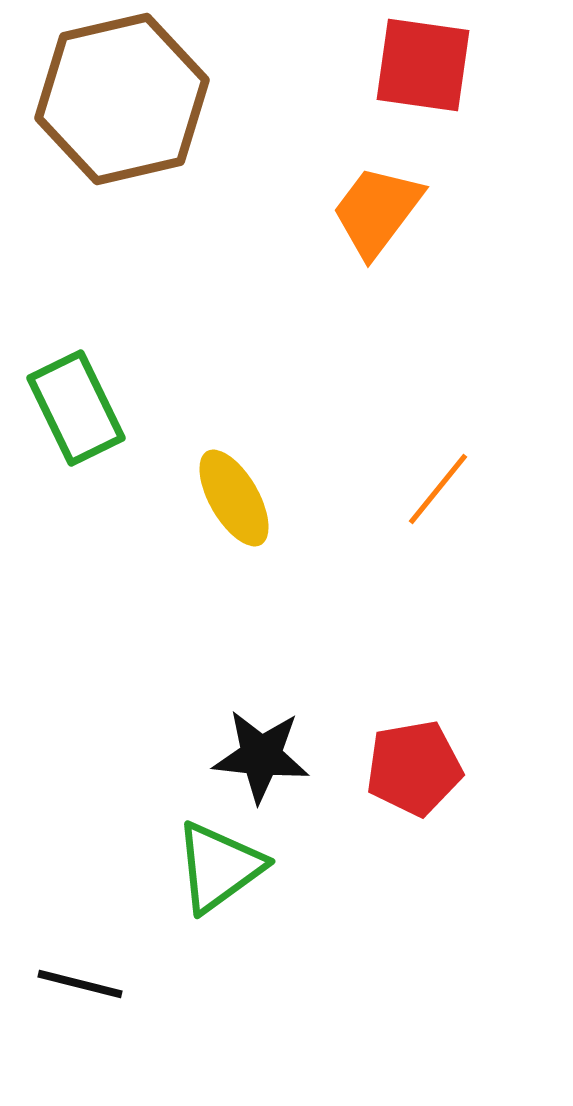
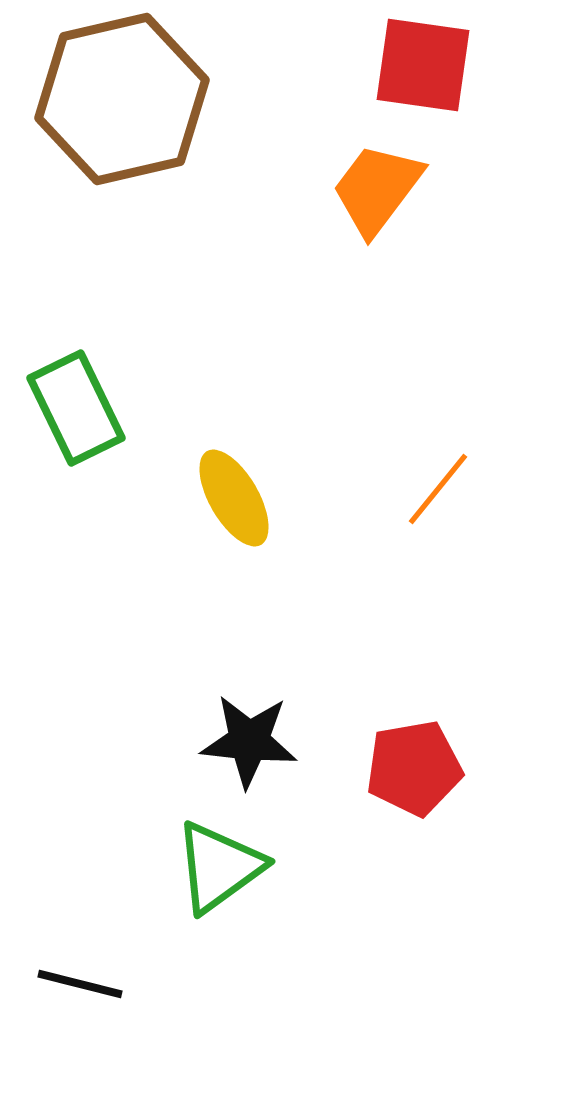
orange trapezoid: moved 22 px up
black star: moved 12 px left, 15 px up
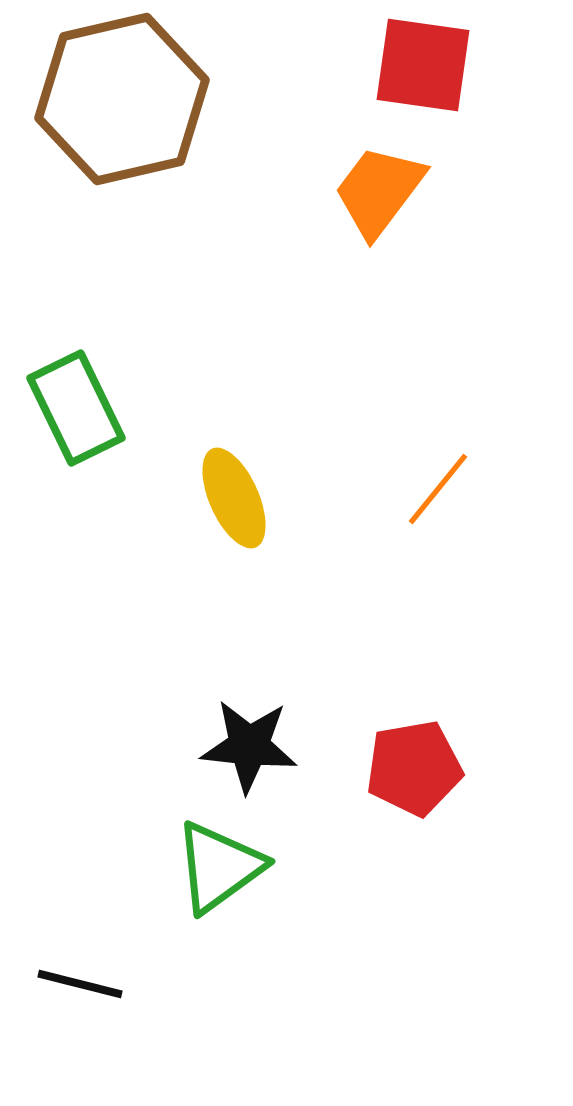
orange trapezoid: moved 2 px right, 2 px down
yellow ellipse: rotated 6 degrees clockwise
black star: moved 5 px down
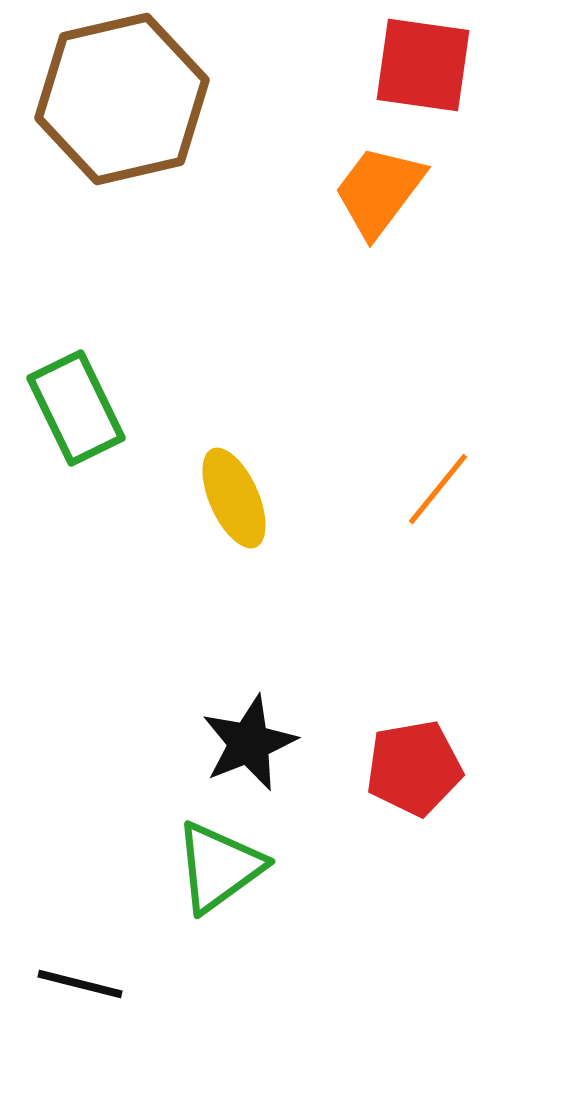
black star: moved 3 px up; rotated 28 degrees counterclockwise
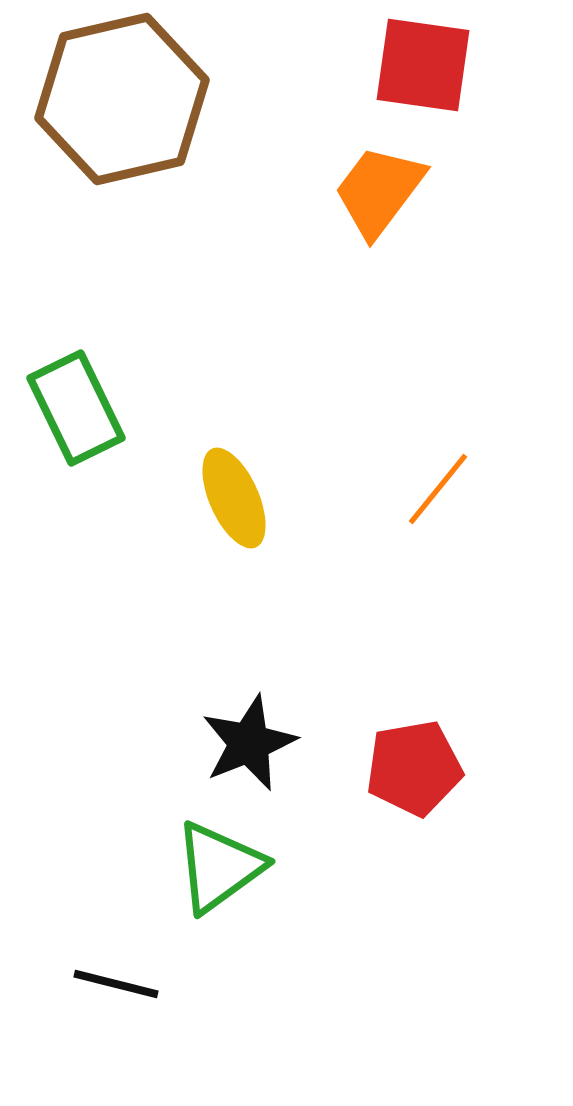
black line: moved 36 px right
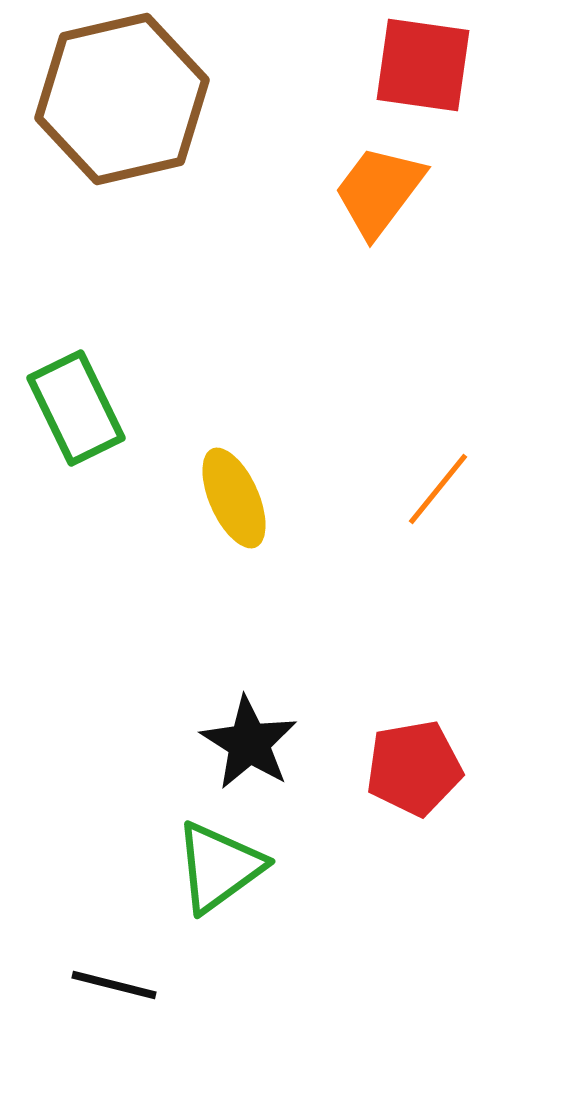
black star: rotated 18 degrees counterclockwise
black line: moved 2 px left, 1 px down
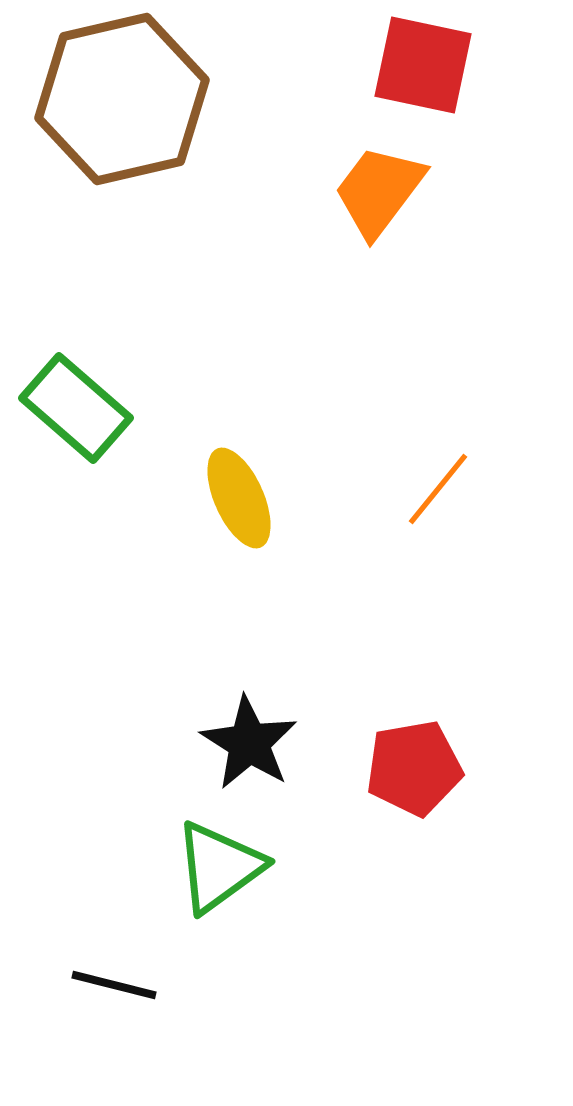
red square: rotated 4 degrees clockwise
green rectangle: rotated 23 degrees counterclockwise
yellow ellipse: moved 5 px right
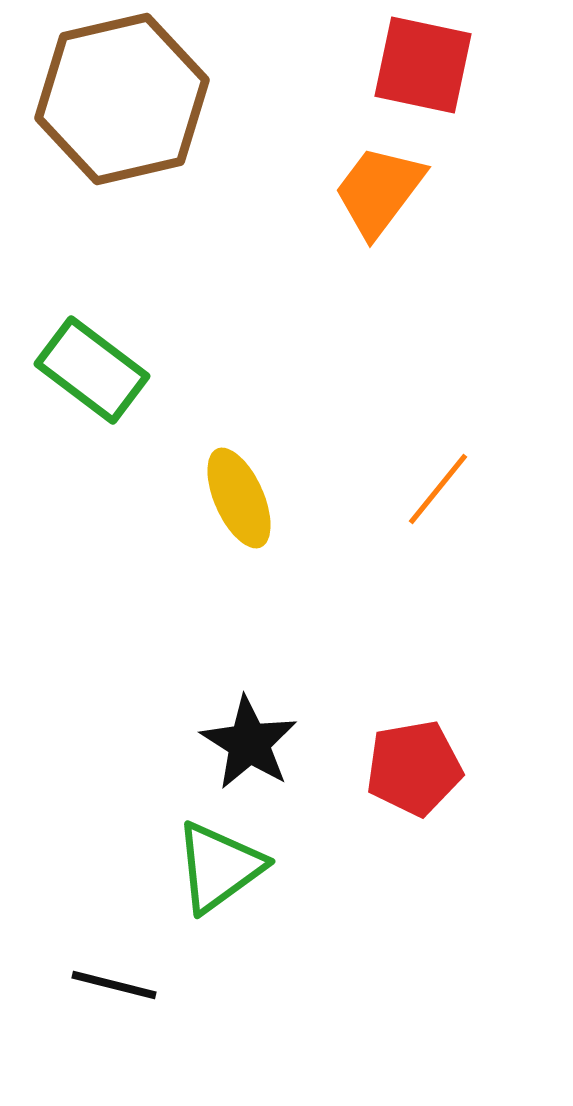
green rectangle: moved 16 px right, 38 px up; rotated 4 degrees counterclockwise
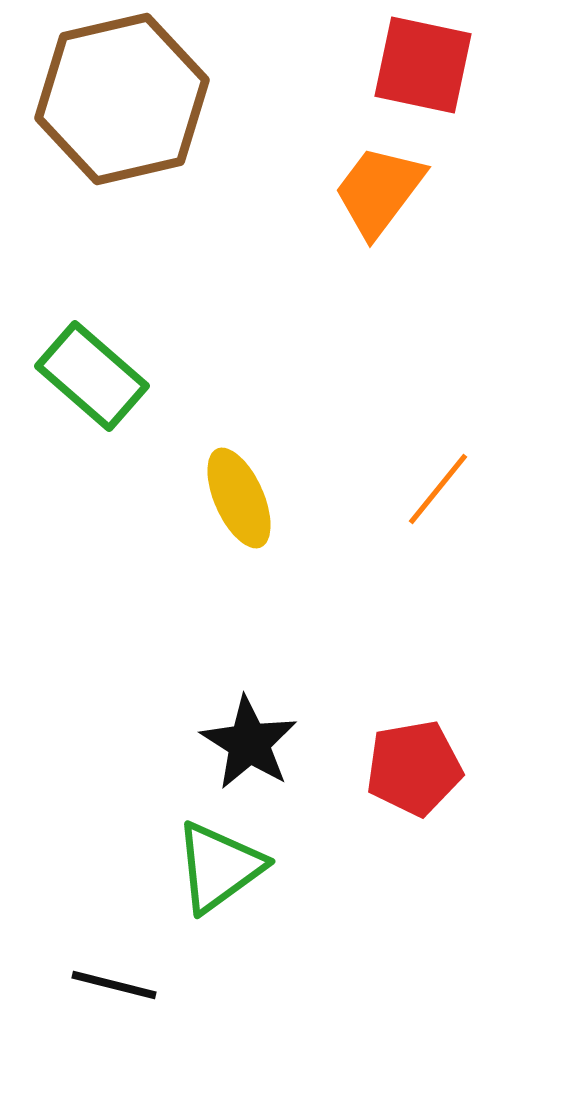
green rectangle: moved 6 px down; rotated 4 degrees clockwise
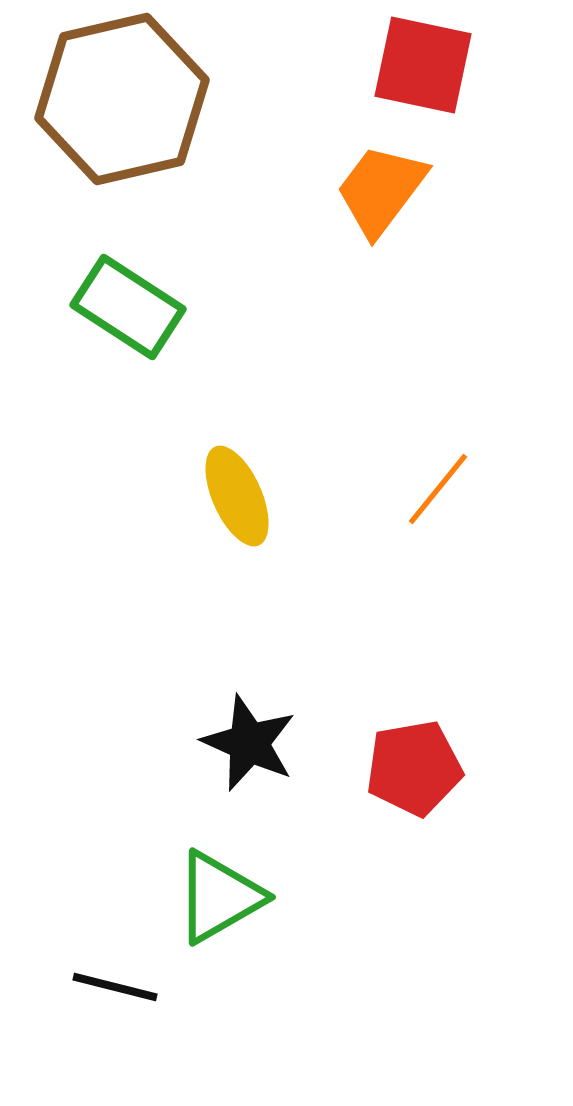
orange trapezoid: moved 2 px right, 1 px up
green rectangle: moved 36 px right, 69 px up; rotated 8 degrees counterclockwise
yellow ellipse: moved 2 px left, 2 px up
black star: rotated 8 degrees counterclockwise
green triangle: moved 30 px down; rotated 6 degrees clockwise
black line: moved 1 px right, 2 px down
